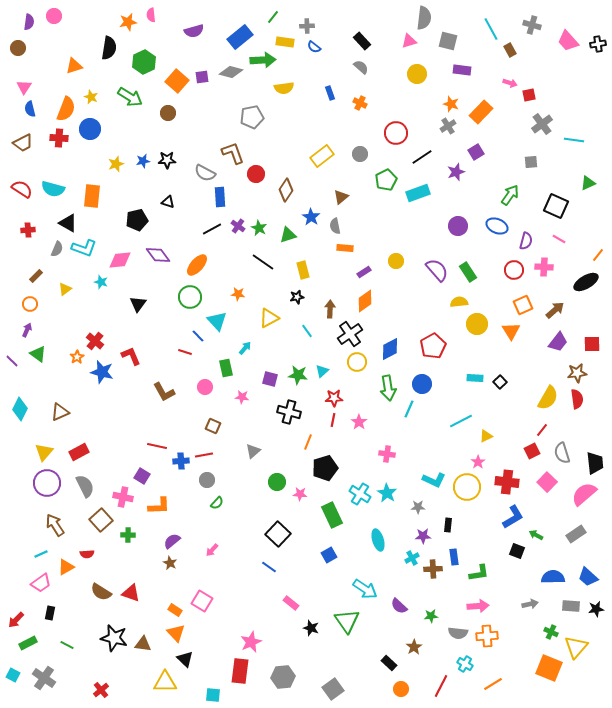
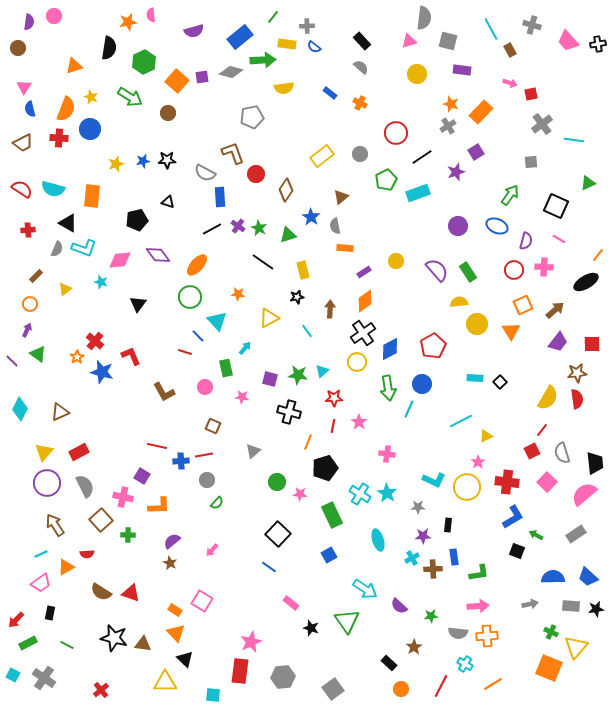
yellow rectangle at (285, 42): moved 2 px right, 2 px down
blue rectangle at (330, 93): rotated 32 degrees counterclockwise
red square at (529, 95): moved 2 px right, 1 px up
black cross at (350, 334): moved 13 px right, 1 px up
red line at (333, 420): moved 6 px down
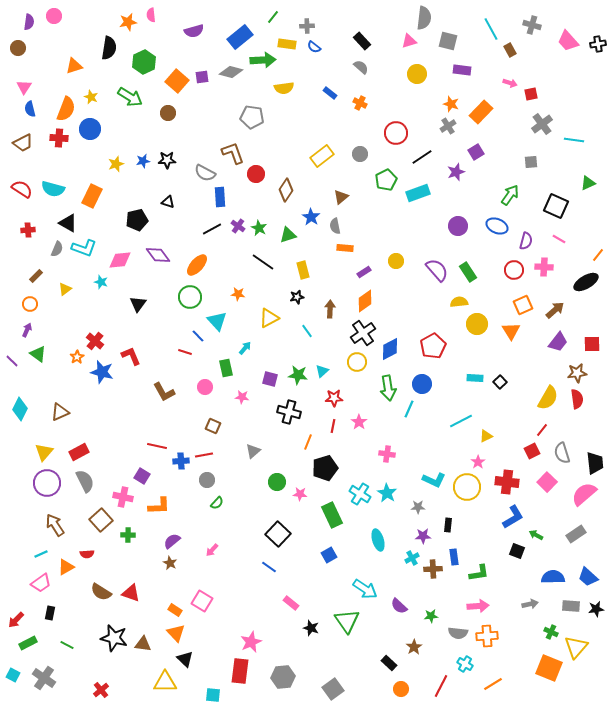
gray pentagon at (252, 117): rotated 20 degrees clockwise
orange rectangle at (92, 196): rotated 20 degrees clockwise
gray semicircle at (85, 486): moved 5 px up
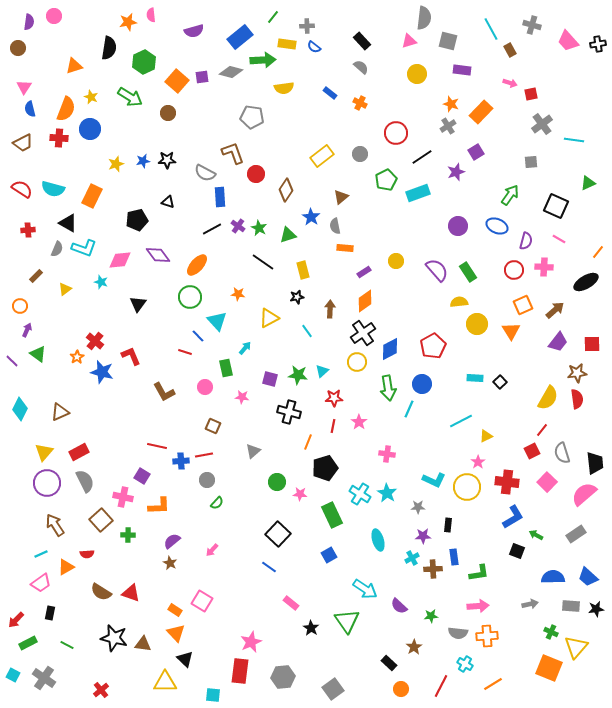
orange line at (598, 255): moved 3 px up
orange circle at (30, 304): moved 10 px left, 2 px down
black star at (311, 628): rotated 14 degrees clockwise
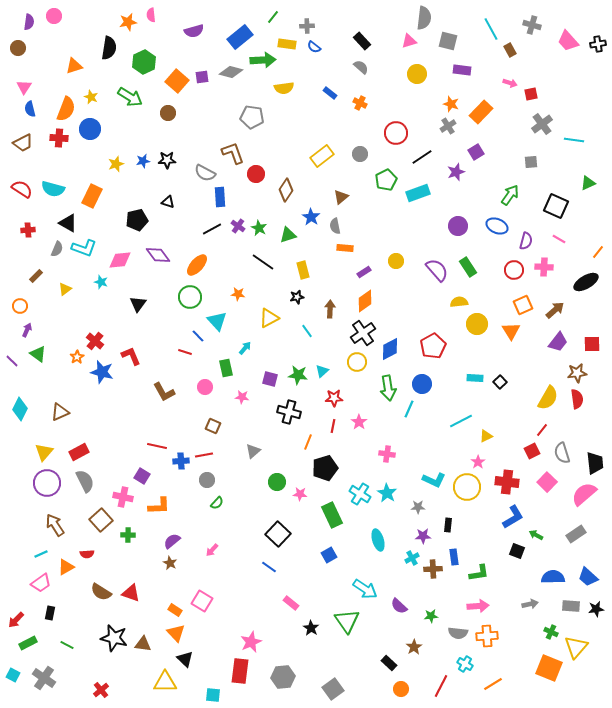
green rectangle at (468, 272): moved 5 px up
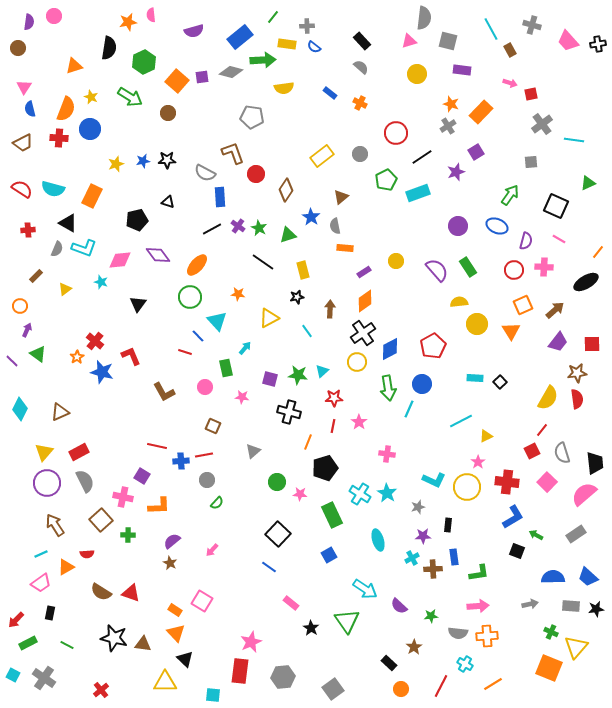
gray star at (418, 507): rotated 16 degrees counterclockwise
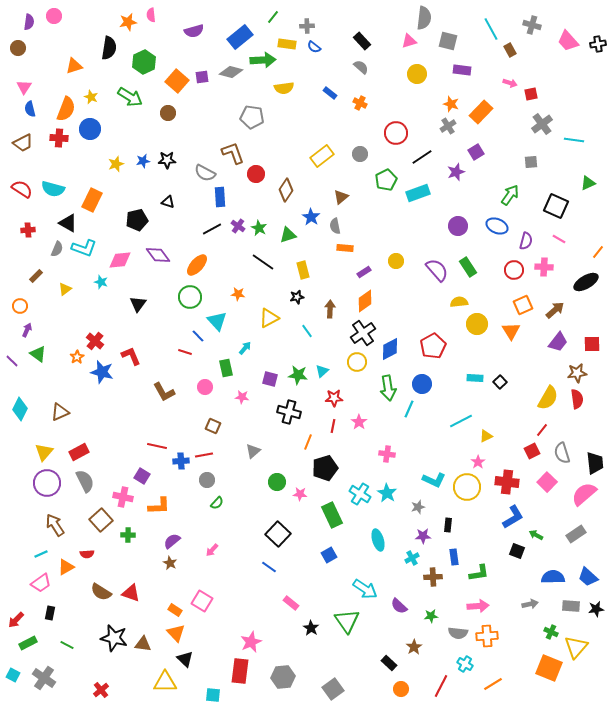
orange rectangle at (92, 196): moved 4 px down
brown cross at (433, 569): moved 8 px down
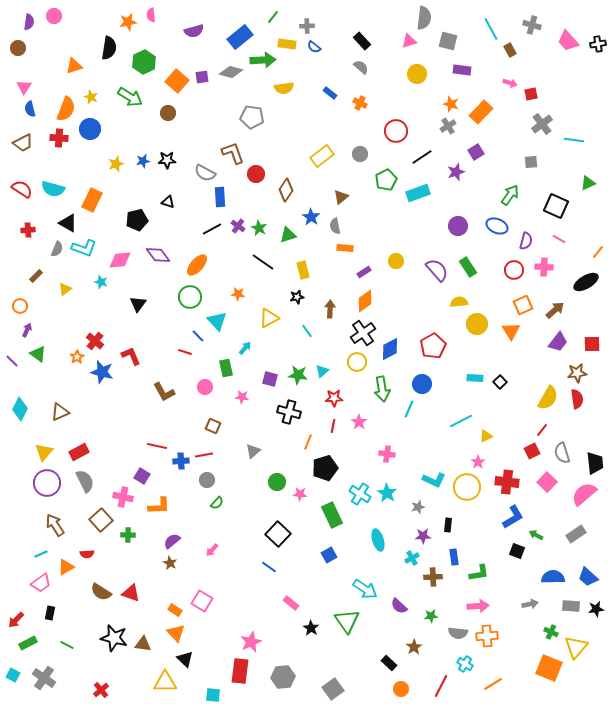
red circle at (396, 133): moved 2 px up
green arrow at (388, 388): moved 6 px left, 1 px down
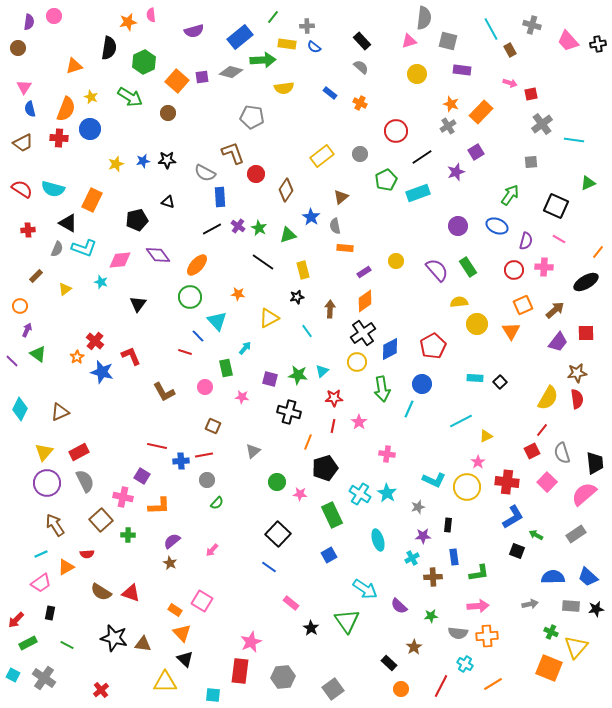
red square at (592, 344): moved 6 px left, 11 px up
orange triangle at (176, 633): moved 6 px right
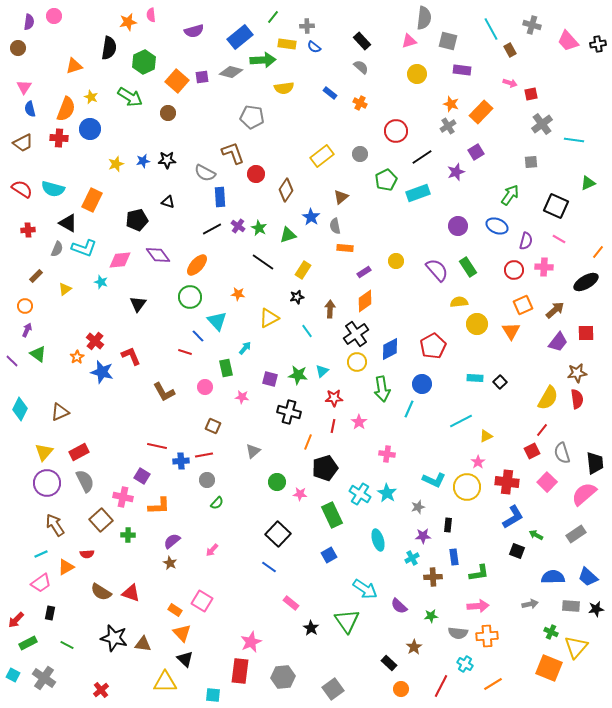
yellow rectangle at (303, 270): rotated 48 degrees clockwise
orange circle at (20, 306): moved 5 px right
black cross at (363, 333): moved 7 px left, 1 px down
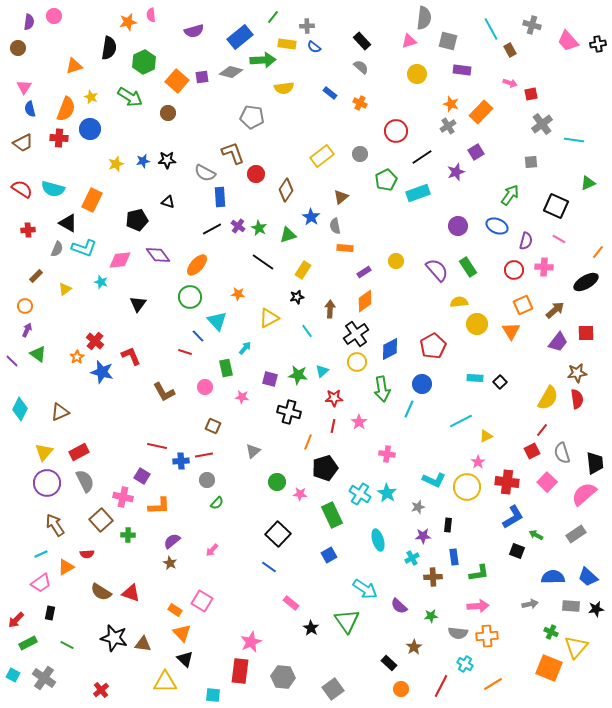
gray hexagon at (283, 677): rotated 10 degrees clockwise
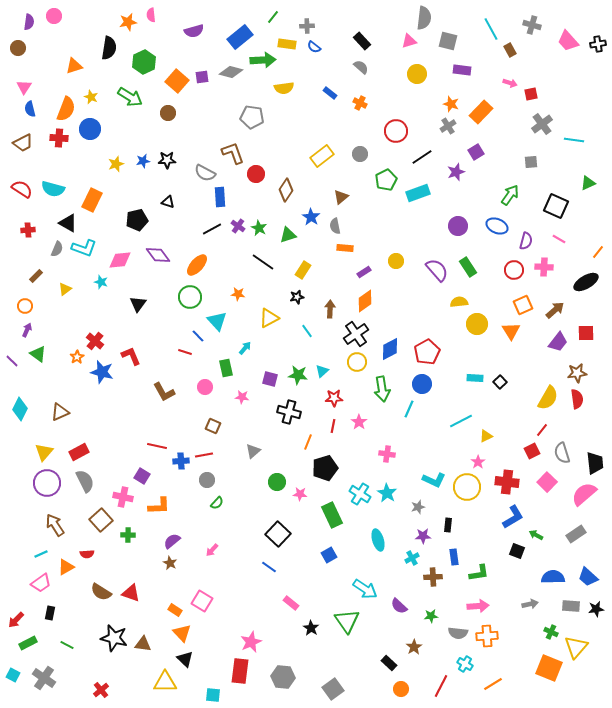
red pentagon at (433, 346): moved 6 px left, 6 px down
